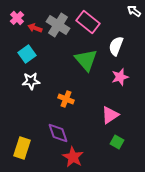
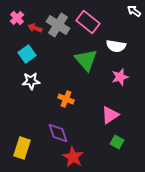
white semicircle: rotated 102 degrees counterclockwise
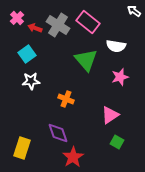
red star: rotated 10 degrees clockwise
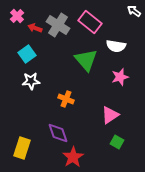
pink cross: moved 2 px up
pink rectangle: moved 2 px right
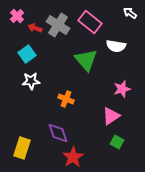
white arrow: moved 4 px left, 2 px down
pink star: moved 2 px right, 12 px down
pink triangle: moved 1 px right, 1 px down
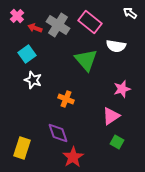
white star: moved 2 px right, 1 px up; rotated 24 degrees clockwise
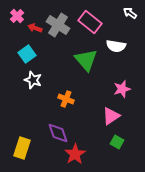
red star: moved 2 px right, 3 px up
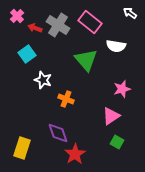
white star: moved 10 px right
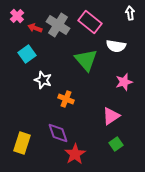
white arrow: rotated 48 degrees clockwise
pink star: moved 2 px right, 7 px up
green square: moved 1 px left, 2 px down; rotated 24 degrees clockwise
yellow rectangle: moved 5 px up
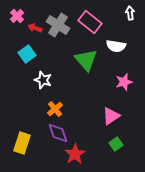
orange cross: moved 11 px left, 10 px down; rotated 28 degrees clockwise
